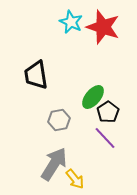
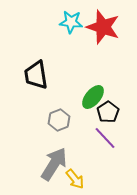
cyan star: rotated 20 degrees counterclockwise
gray hexagon: rotated 10 degrees counterclockwise
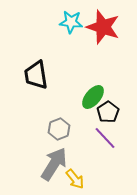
gray hexagon: moved 9 px down
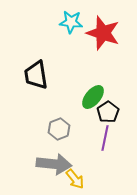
red star: moved 6 px down
purple line: rotated 55 degrees clockwise
gray arrow: rotated 64 degrees clockwise
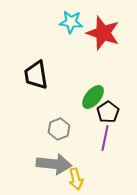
yellow arrow: moved 1 px right; rotated 25 degrees clockwise
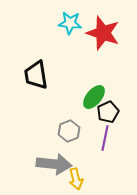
cyan star: moved 1 px left, 1 px down
green ellipse: moved 1 px right
black pentagon: rotated 10 degrees clockwise
gray hexagon: moved 10 px right, 2 px down
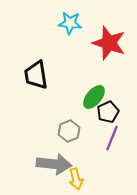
red star: moved 6 px right, 10 px down
purple line: moved 7 px right; rotated 10 degrees clockwise
